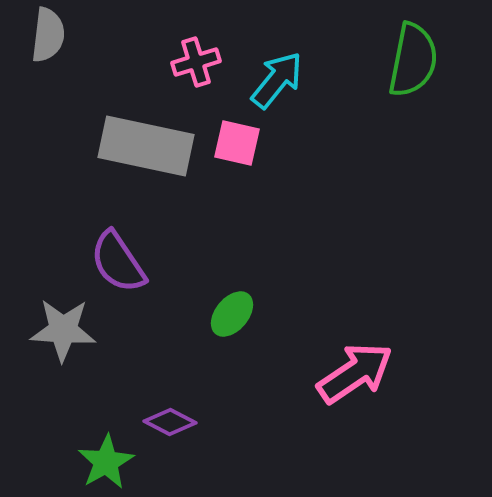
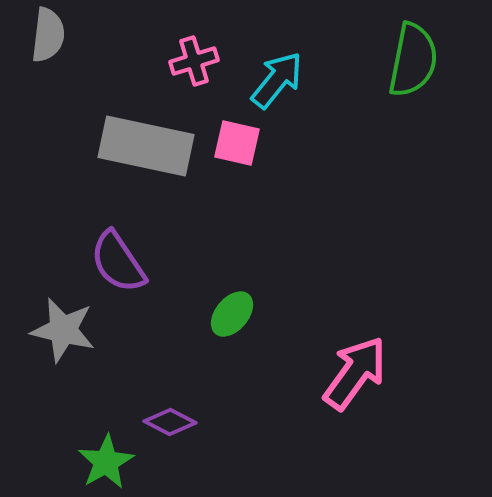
pink cross: moved 2 px left, 1 px up
gray star: rotated 10 degrees clockwise
pink arrow: rotated 20 degrees counterclockwise
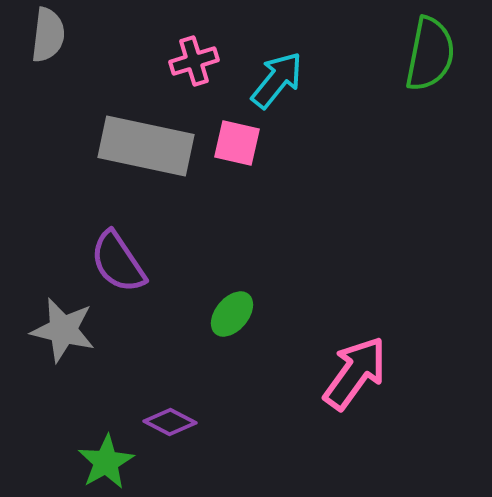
green semicircle: moved 17 px right, 6 px up
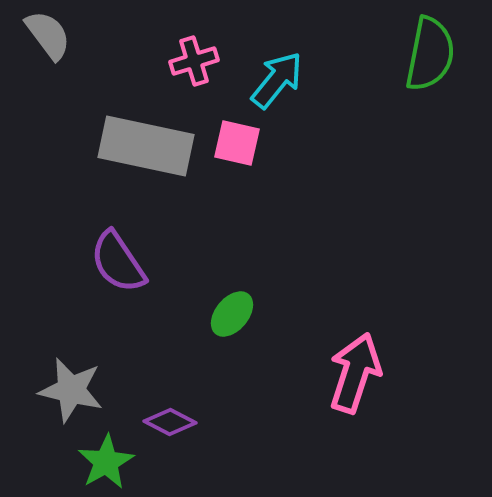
gray semicircle: rotated 44 degrees counterclockwise
gray star: moved 8 px right, 60 px down
pink arrow: rotated 18 degrees counterclockwise
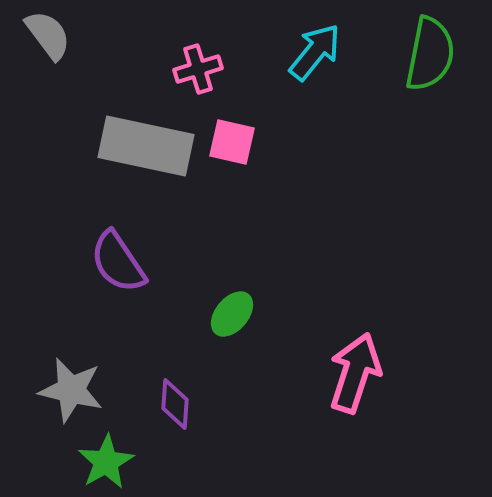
pink cross: moved 4 px right, 8 px down
cyan arrow: moved 38 px right, 28 px up
pink square: moved 5 px left, 1 px up
purple diamond: moved 5 px right, 18 px up; rotated 66 degrees clockwise
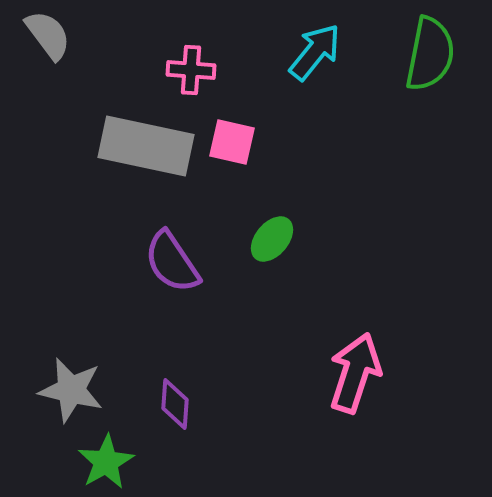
pink cross: moved 7 px left, 1 px down; rotated 21 degrees clockwise
purple semicircle: moved 54 px right
green ellipse: moved 40 px right, 75 px up
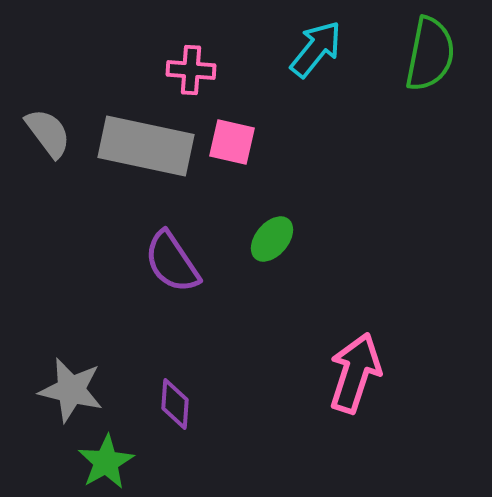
gray semicircle: moved 98 px down
cyan arrow: moved 1 px right, 3 px up
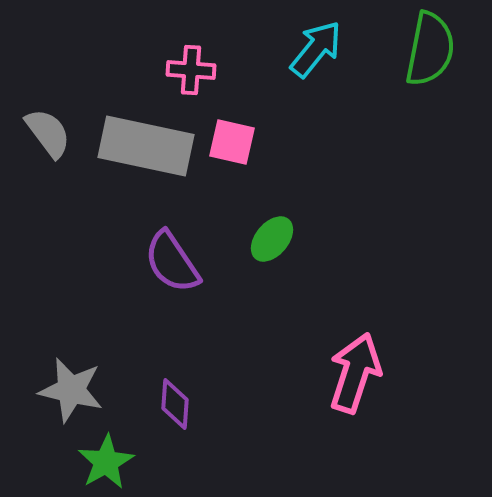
green semicircle: moved 5 px up
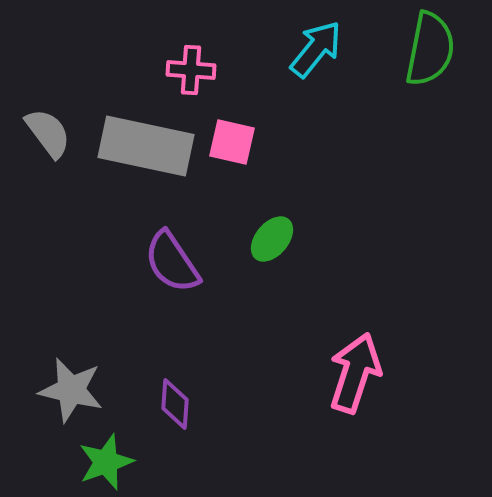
green star: rotated 10 degrees clockwise
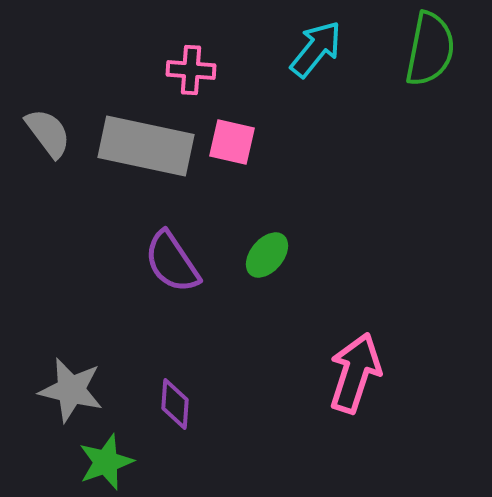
green ellipse: moved 5 px left, 16 px down
